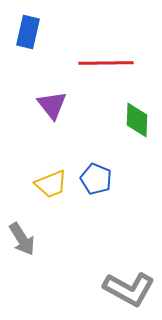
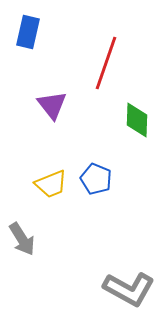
red line: rotated 70 degrees counterclockwise
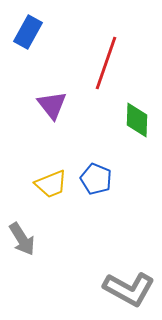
blue rectangle: rotated 16 degrees clockwise
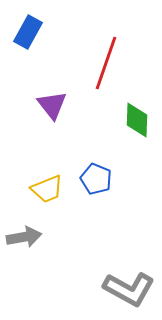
yellow trapezoid: moved 4 px left, 5 px down
gray arrow: moved 2 px right, 2 px up; rotated 68 degrees counterclockwise
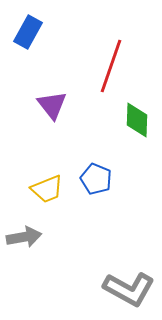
red line: moved 5 px right, 3 px down
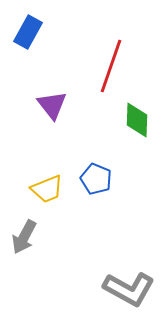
gray arrow: rotated 128 degrees clockwise
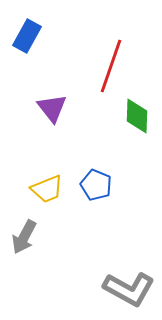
blue rectangle: moved 1 px left, 4 px down
purple triangle: moved 3 px down
green diamond: moved 4 px up
blue pentagon: moved 6 px down
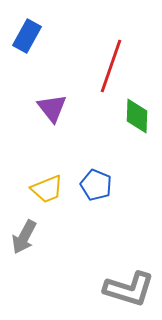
gray L-shape: rotated 12 degrees counterclockwise
